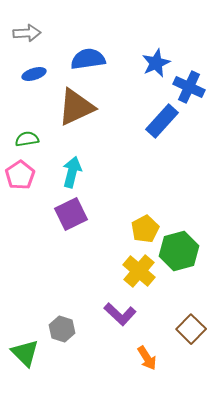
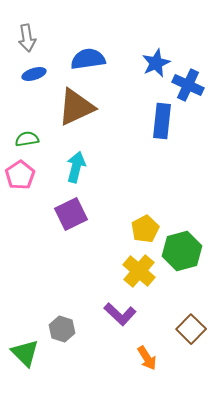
gray arrow: moved 5 px down; rotated 84 degrees clockwise
blue cross: moved 1 px left, 2 px up
blue rectangle: rotated 36 degrees counterclockwise
cyan arrow: moved 4 px right, 5 px up
green hexagon: moved 3 px right
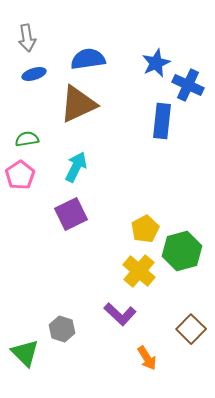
brown triangle: moved 2 px right, 3 px up
cyan arrow: rotated 12 degrees clockwise
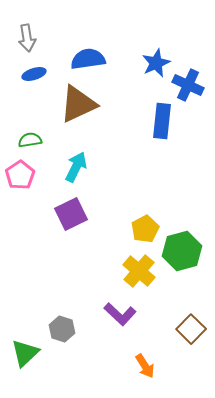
green semicircle: moved 3 px right, 1 px down
green triangle: rotated 32 degrees clockwise
orange arrow: moved 2 px left, 8 px down
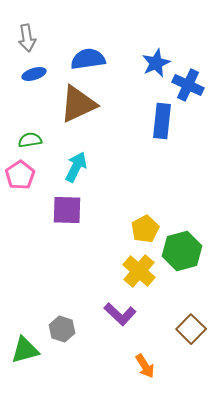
purple square: moved 4 px left, 4 px up; rotated 28 degrees clockwise
green triangle: moved 3 px up; rotated 28 degrees clockwise
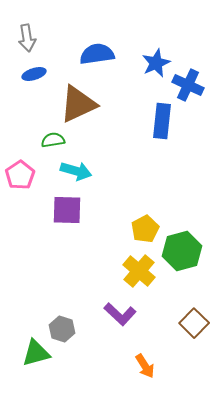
blue semicircle: moved 9 px right, 5 px up
green semicircle: moved 23 px right
cyan arrow: moved 4 px down; rotated 80 degrees clockwise
brown square: moved 3 px right, 6 px up
green triangle: moved 11 px right, 3 px down
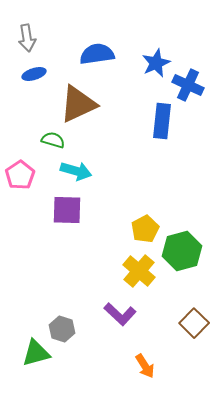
green semicircle: rotated 25 degrees clockwise
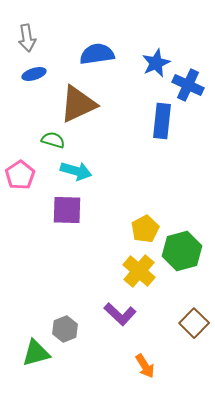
gray hexagon: moved 3 px right; rotated 20 degrees clockwise
